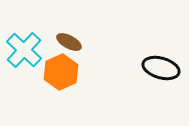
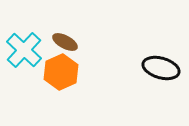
brown ellipse: moved 4 px left
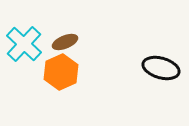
brown ellipse: rotated 50 degrees counterclockwise
cyan cross: moved 6 px up
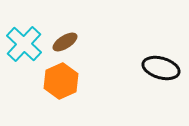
brown ellipse: rotated 10 degrees counterclockwise
orange hexagon: moved 9 px down
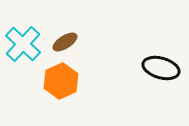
cyan cross: moved 1 px left
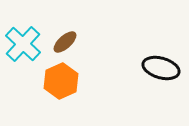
brown ellipse: rotated 10 degrees counterclockwise
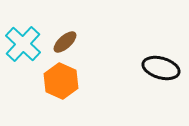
orange hexagon: rotated 12 degrees counterclockwise
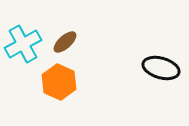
cyan cross: rotated 18 degrees clockwise
orange hexagon: moved 2 px left, 1 px down
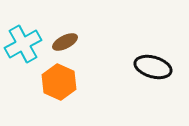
brown ellipse: rotated 15 degrees clockwise
black ellipse: moved 8 px left, 1 px up
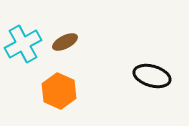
black ellipse: moved 1 px left, 9 px down
orange hexagon: moved 9 px down
